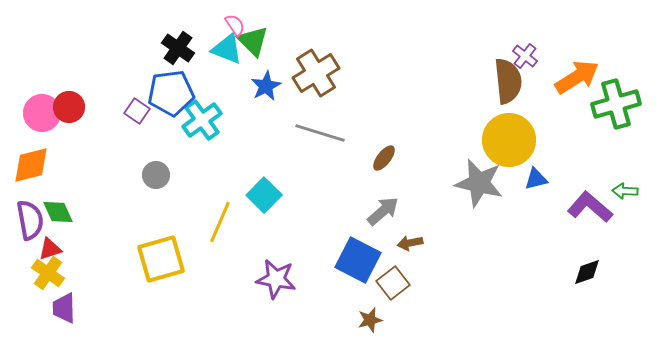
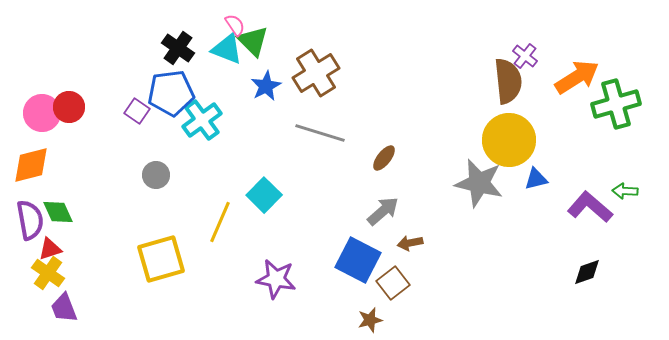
purple trapezoid: rotated 20 degrees counterclockwise
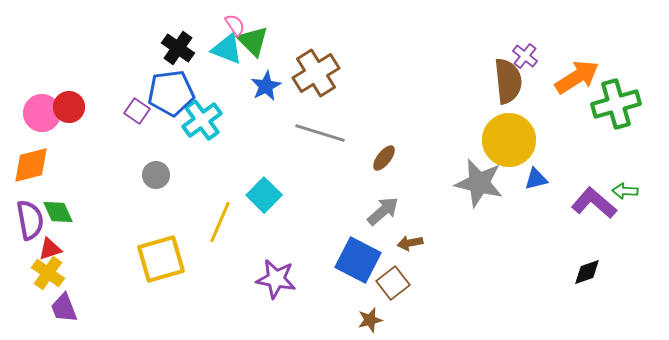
purple L-shape: moved 4 px right, 4 px up
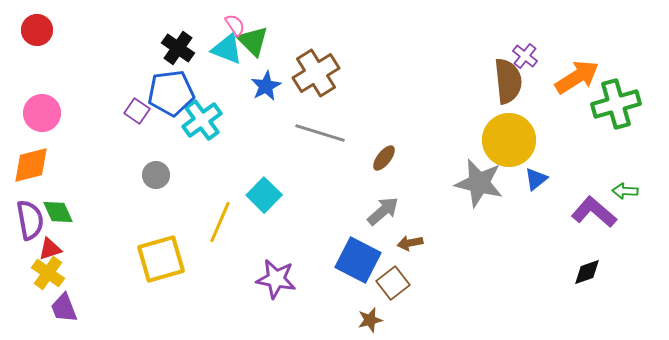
red circle: moved 32 px left, 77 px up
blue triangle: rotated 25 degrees counterclockwise
purple L-shape: moved 9 px down
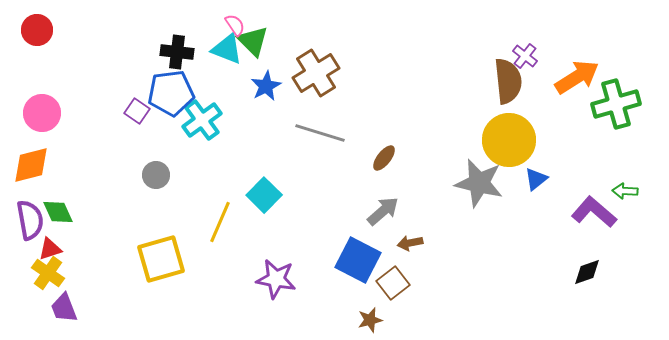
black cross: moved 1 px left, 4 px down; rotated 28 degrees counterclockwise
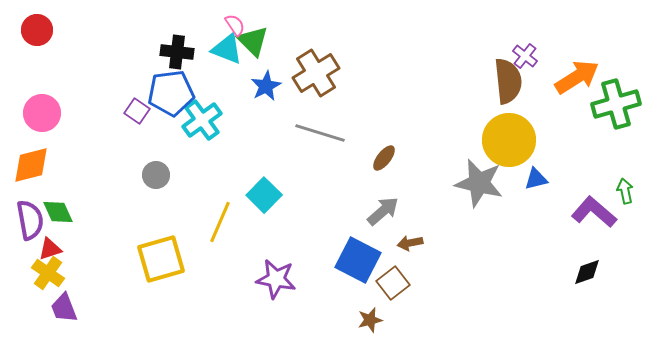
blue triangle: rotated 25 degrees clockwise
green arrow: rotated 75 degrees clockwise
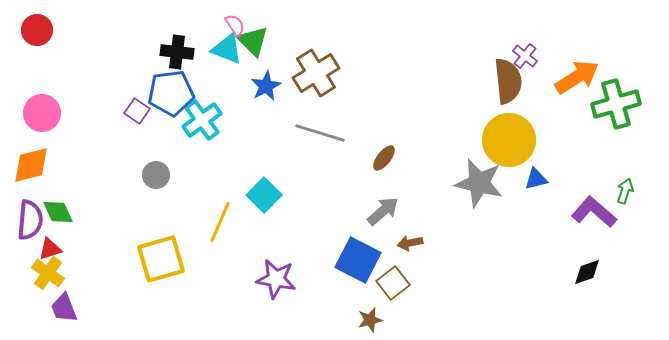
green arrow: rotated 30 degrees clockwise
purple semicircle: rotated 15 degrees clockwise
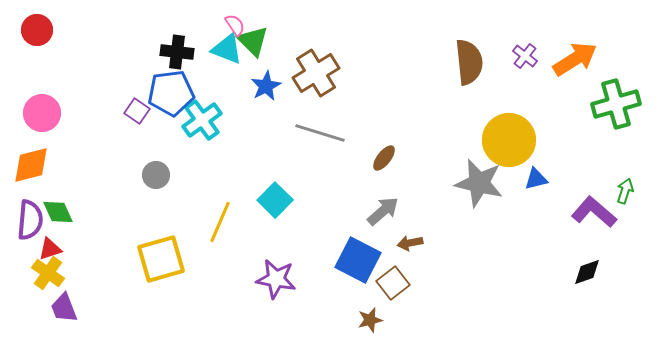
orange arrow: moved 2 px left, 18 px up
brown semicircle: moved 39 px left, 19 px up
cyan square: moved 11 px right, 5 px down
